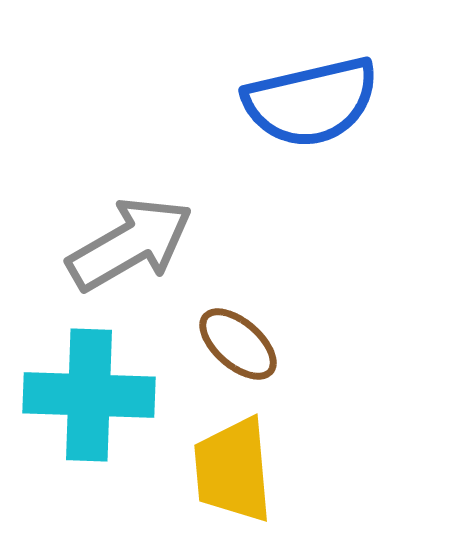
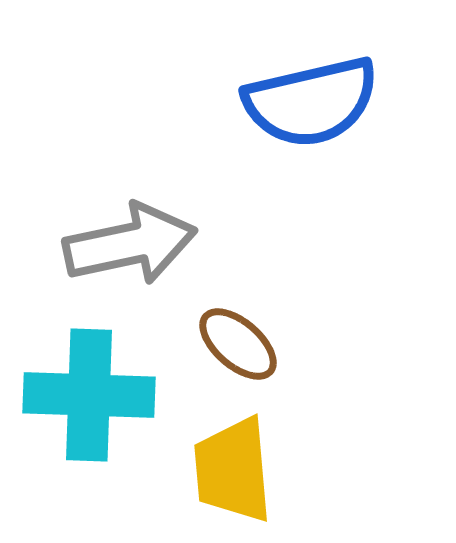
gray arrow: rotated 18 degrees clockwise
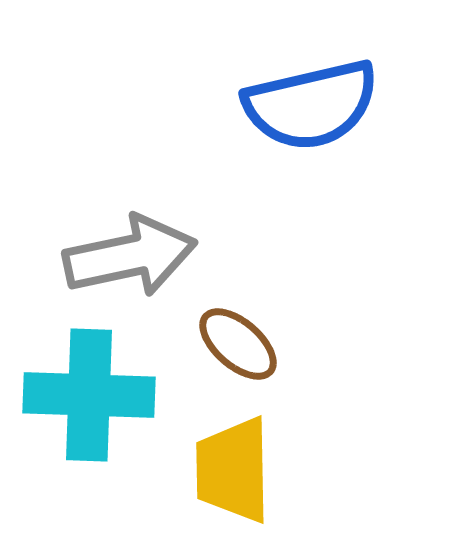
blue semicircle: moved 3 px down
gray arrow: moved 12 px down
yellow trapezoid: rotated 4 degrees clockwise
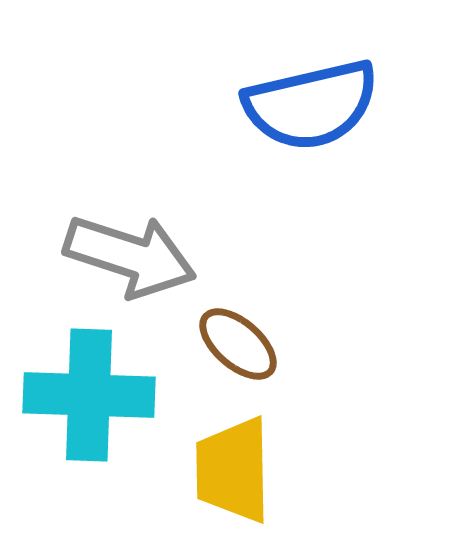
gray arrow: rotated 30 degrees clockwise
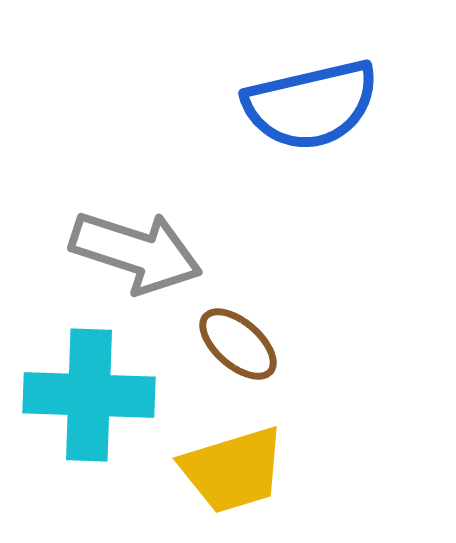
gray arrow: moved 6 px right, 4 px up
yellow trapezoid: rotated 106 degrees counterclockwise
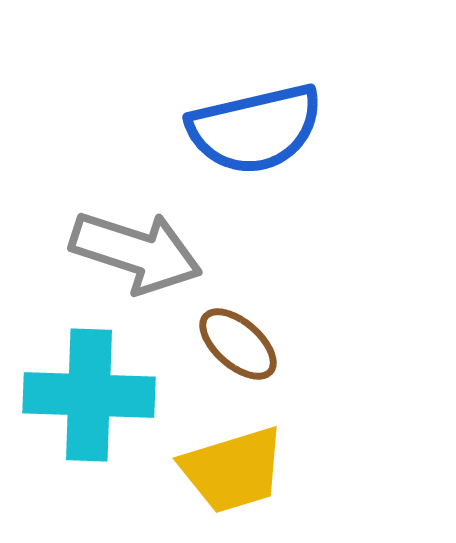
blue semicircle: moved 56 px left, 24 px down
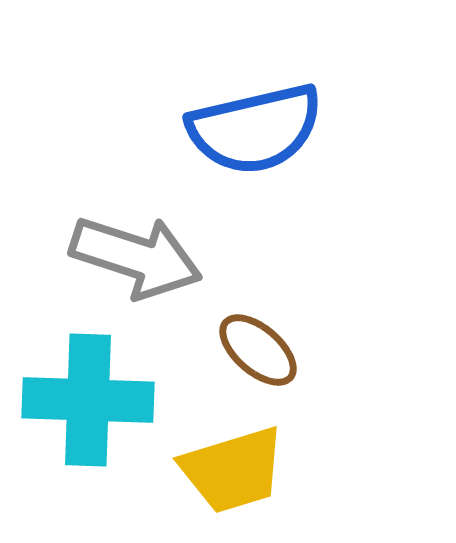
gray arrow: moved 5 px down
brown ellipse: moved 20 px right, 6 px down
cyan cross: moved 1 px left, 5 px down
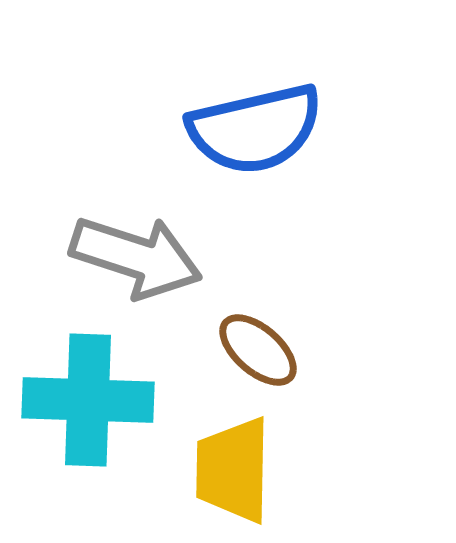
yellow trapezoid: rotated 108 degrees clockwise
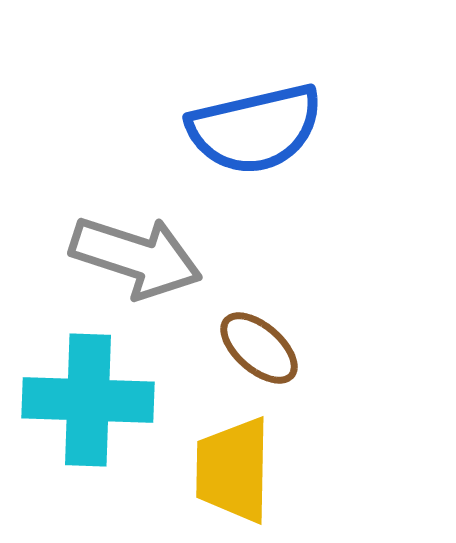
brown ellipse: moved 1 px right, 2 px up
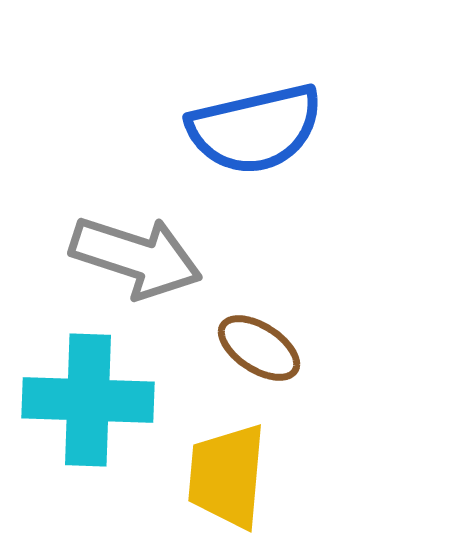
brown ellipse: rotated 8 degrees counterclockwise
yellow trapezoid: moved 6 px left, 6 px down; rotated 4 degrees clockwise
